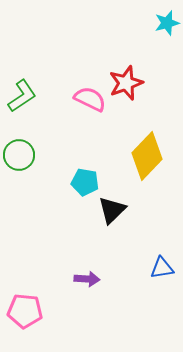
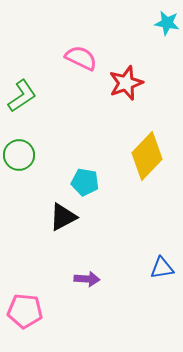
cyan star: rotated 25 degrees clockwise
pink semicircle: moved 9 px left, 41 px up
black triangle: moved 49 px left, 7 px down; rotated 16 degrees clockwise
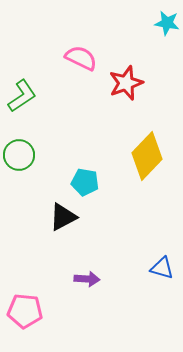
blue triangle: rotated 25 degrees clockwise
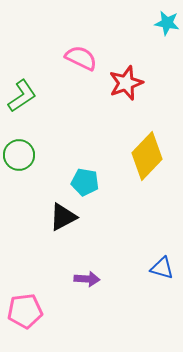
pink pentagon: rotated 12 degrees counterclockwise
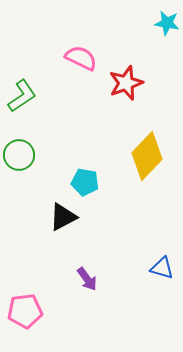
purple arrow: rotated 50 degrees clockwise
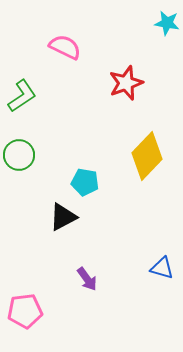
pink semicircle: moved 16 px left, 11 px up
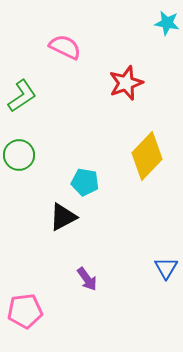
blue triangle: moved 4 px right; rotated 45 degrees clockwise
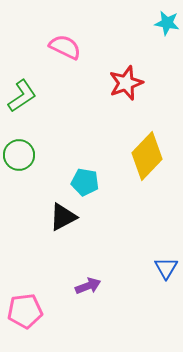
purple arrow: moved 1 px right, 7 px down; rotated 75 degrees counterclockwise
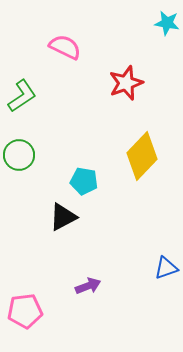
yellow diamond: moved 5 px left
cyan pentagon: moved 1 px left, 1 px up
blue triangle: rotated 40 degrees clockwise
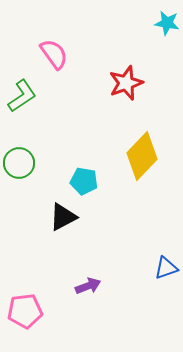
pink semicircle: moved 11 px left, 7 px down; rotated 28 degrees clockwise
green circle: moved 8 px down
